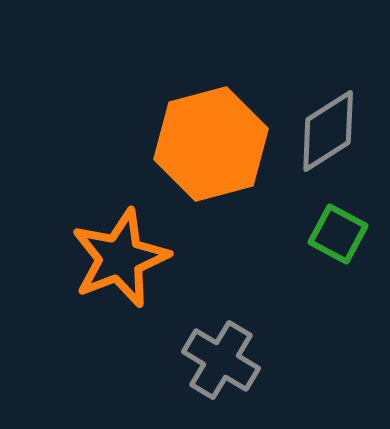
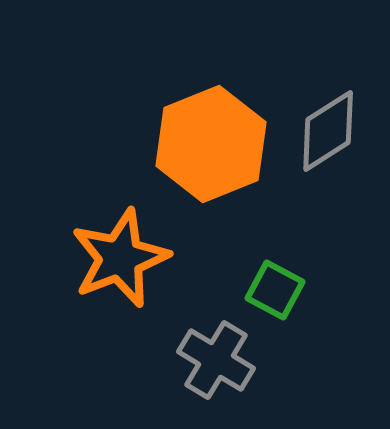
orange hexagon: rotated 7 degrees counterclockwise
green square: moved 63 px left, 56 px down
gray cross: moved 5 px left
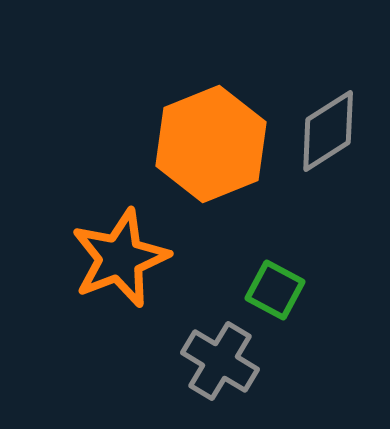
gray cross: moved 4 px right, 1 px down
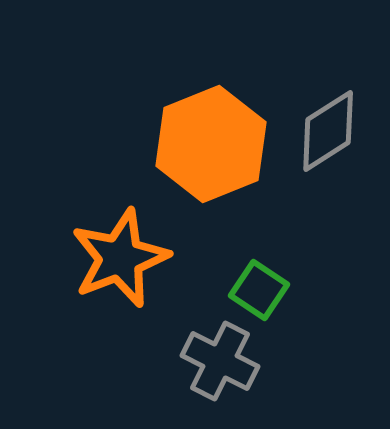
green square: moved 16 px left; rotated 6 degrees clockwise
gray cross: rotated 4 degrees counterclockwise
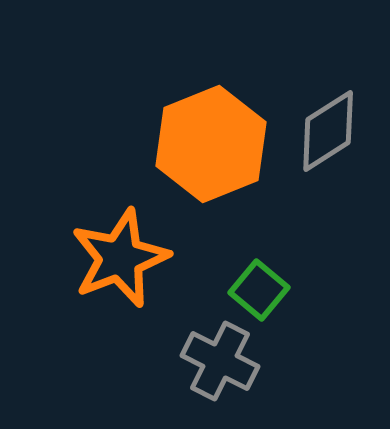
green square: rotated 6 degrees clockwise
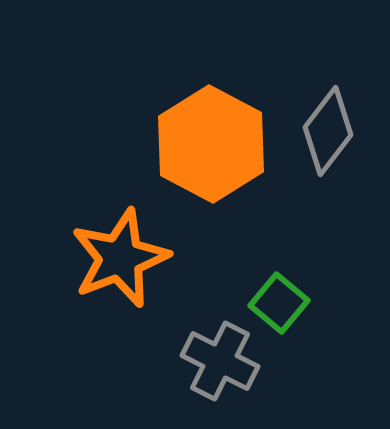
gray diamond: rotated 20 degrees counterclockwise
orange hexagon: rotated 10 degrees counterclockwise
green square: moved 20 px right, 13 px down
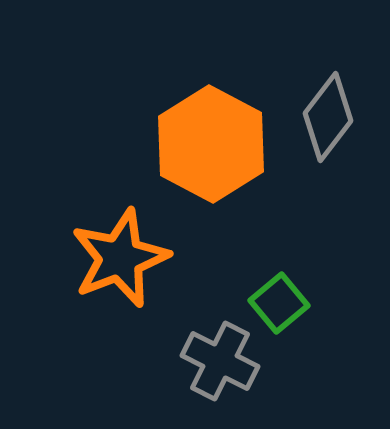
gray diamond: moved 14 px up
green square: rotated 10 degrees clockwise
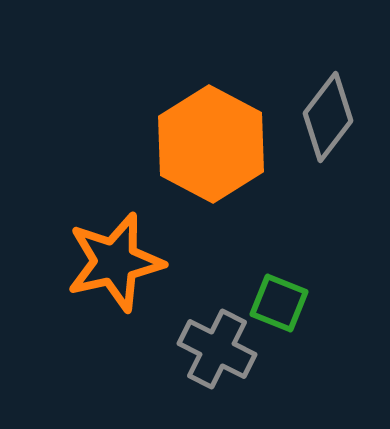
orange star: moved 5 px left, 4 px down; rotated 8 degrees clockwise
green square: rotated 28 degrees counterclockwise
gray cross: moved 3 px left, 12 px up
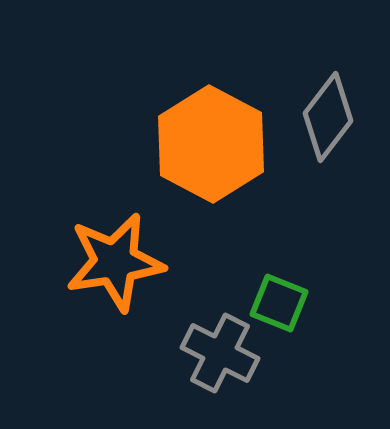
orange star: rotated 4 degrees clockwise
gray cross: moved 3 px right, 4 px down
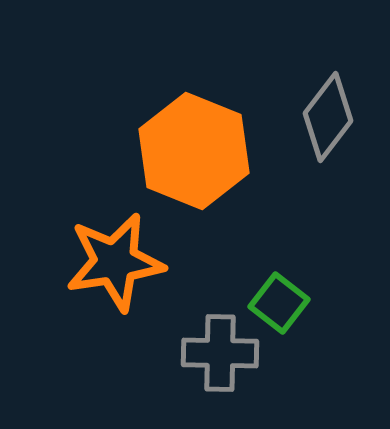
orange hexagon: moved 17 px left, 7 px down; rotated 6 degrees counterclockwise
green square: rotated 16 degrees clockwise
gray cross: rotated 26 degrees counterclockwise
